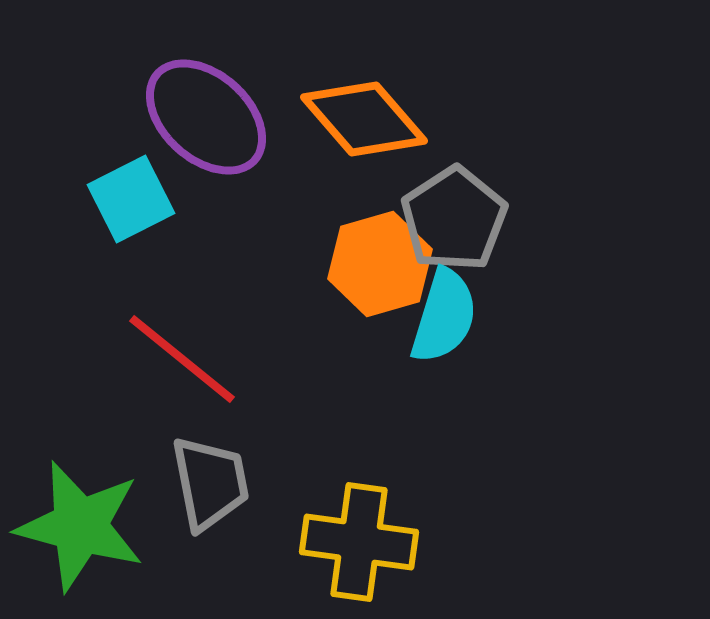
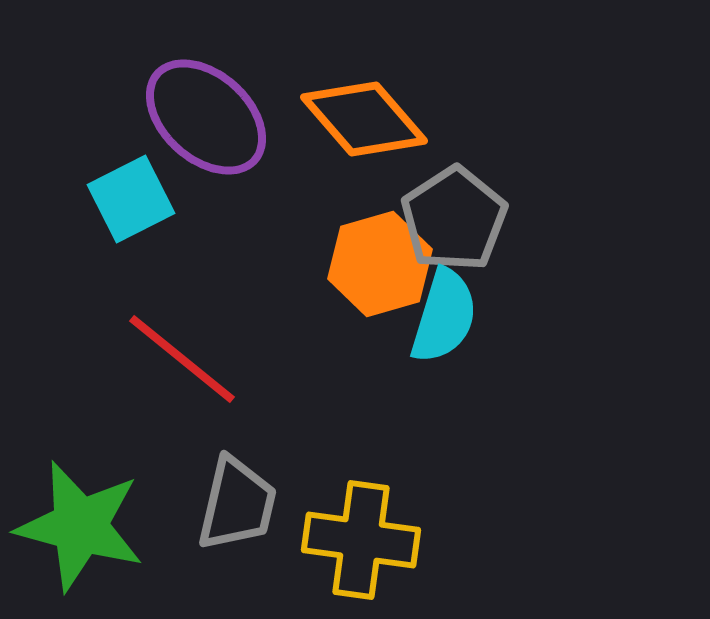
gray trapezoid: moved 27 px right, 21 px down; rotated 24 degrees clockwise
yellow cross: moved 2 px right, 2 px up
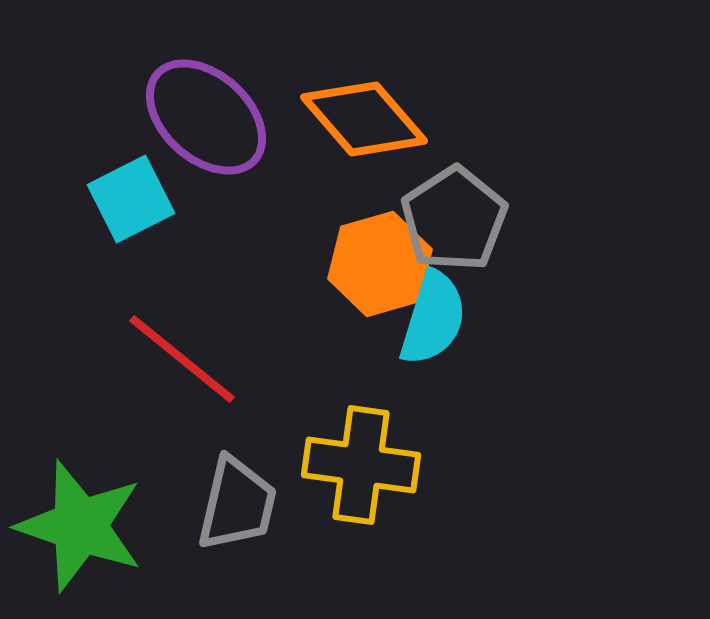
cyan semicircle: moved 11 px left, 2 px down
green star: rotated 4 degrees clockwise
yellow cross: moved 75 px up
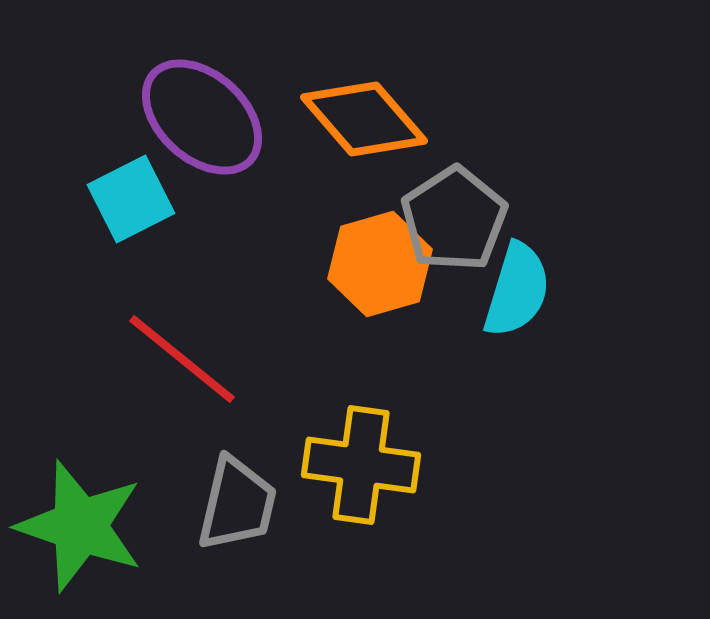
purple ellipse: moved 4 px left
cyan semicircle: moved 84 px right, 28 px up
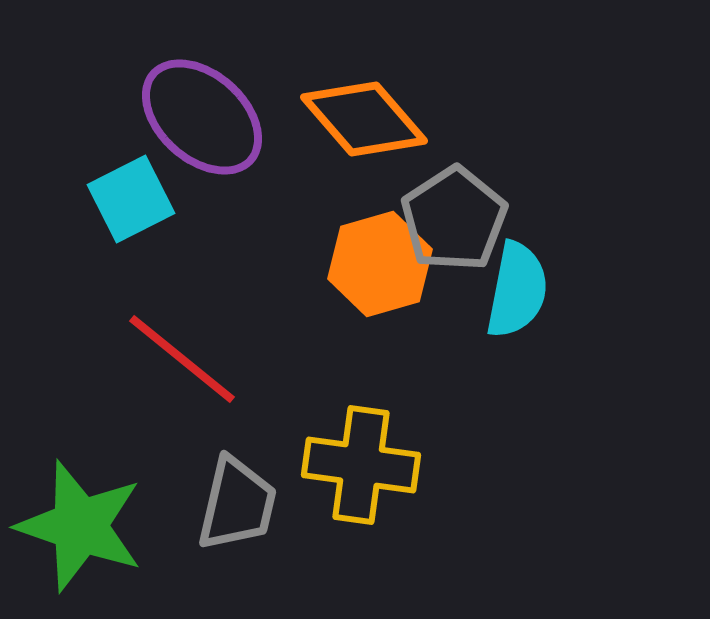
cyan semicircle: rotated 6 degrees counterclockwise
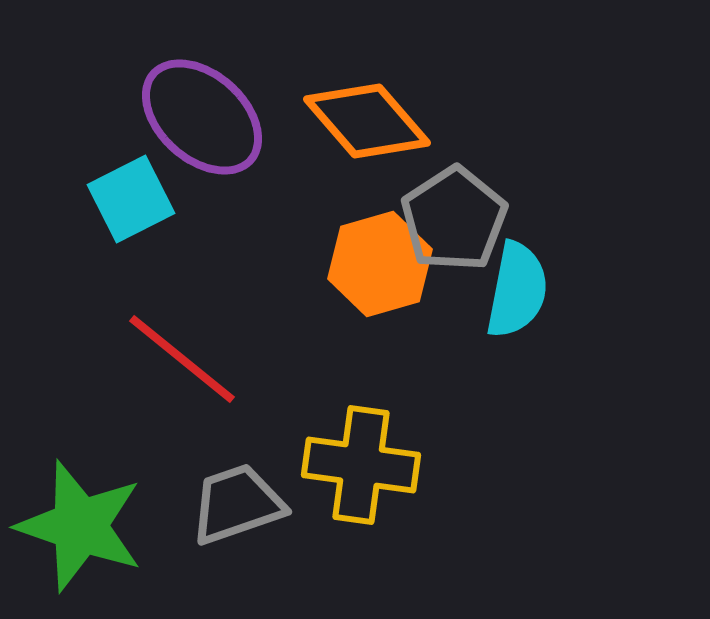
orange diamond: moved 3 px right, 2 px down
gray trapezoid: rotated 122 degrees counterclockwise
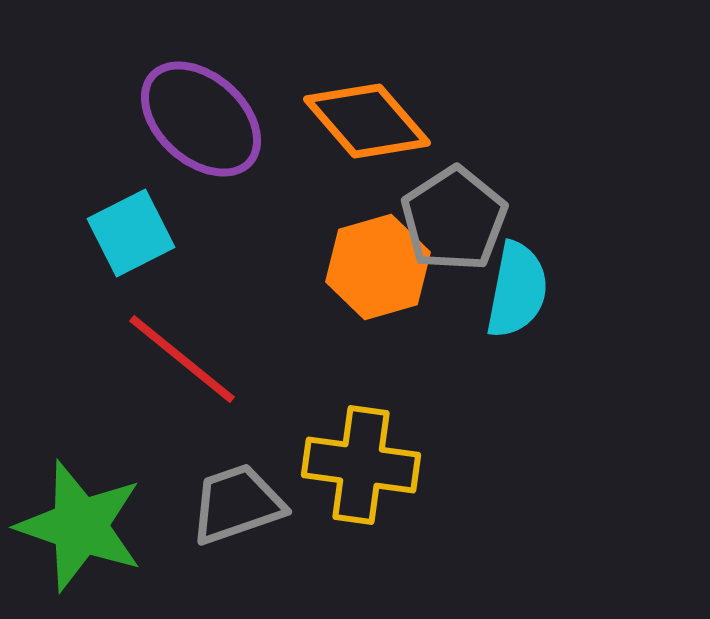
purple ellipse: moved 1 px left, 2 px down
cyan square: moved 34 px down
orange hexagon: moved 2 px left, 3 px down
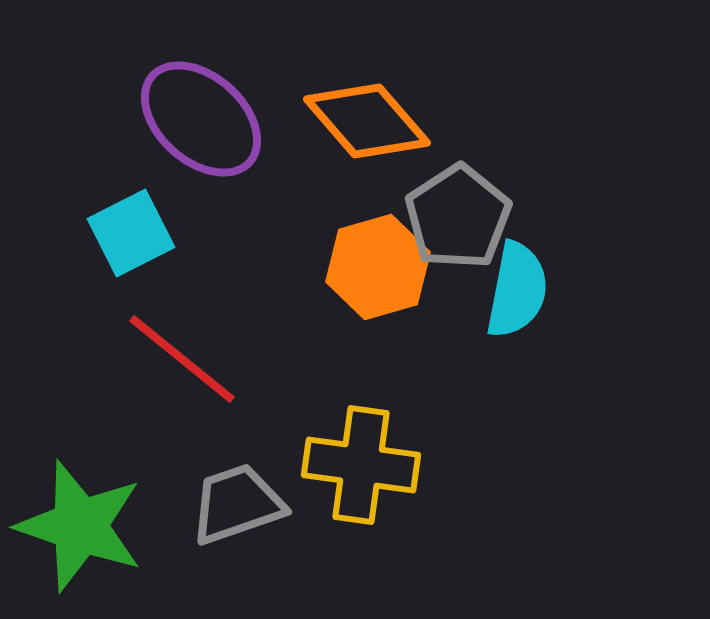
gray pentagon: moved 4 px right, 2 px up
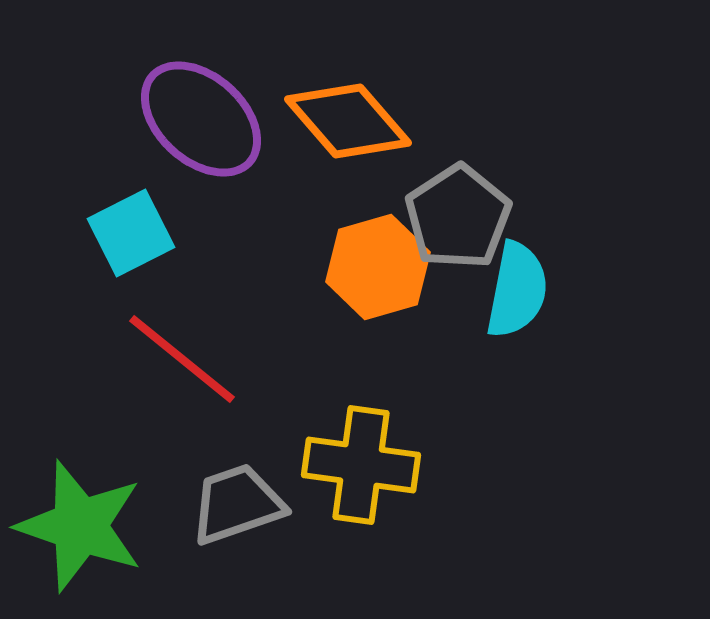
orange diamond: moved 19 px left
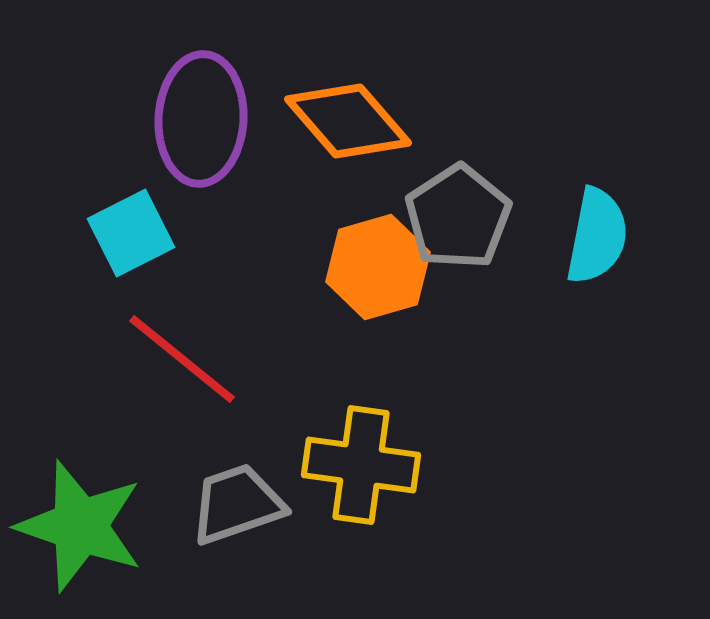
purple ellipse: rotated 51 degrees clockwise
cyan semicircle: moved 80 px right, 54 px up
